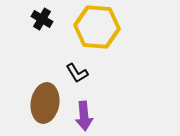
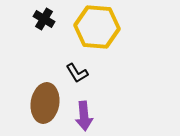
black cross: moved 2 px right
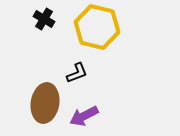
yellow hexagon: rotated 9 degrees clockwise
black L-shape: rotated 80 degrees counterclockwise
purple arrow: rotated 68 degrees clockwise
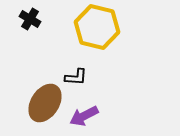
black cross: moved 14 px left
black L-shape: moved 1 px left, 4 px down; rotated 25 degrees clockwise
brown ellipse: rotated 24 degrees clockwise
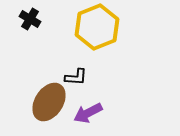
yellow hexagon: rotated 24 degrees clockwise
brown ellipse: moved 4 px right, 1 px up
purple arrow: moved 4 px right, 3 px up
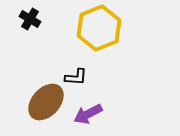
yellow hexagon: moved 2 px right, 1 px down
brown ellipse: moved 3 px left; rotated 9 degrees clockwise
purple arrow: moved 1 px down
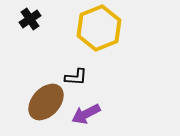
black cross: rotated 25 degrees clockwise
purple arrow: moved 2 px left
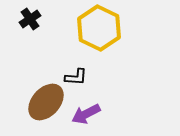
yellow hexagon: rotated 12 degrees counterclockwise
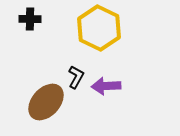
black cross: rotated 35 degrees clockwise
black L-shape: rotated 65 degrees counterclockwise
purple arrow: moved 20 px right, 28 px up; rotated 24 degrees clockwise
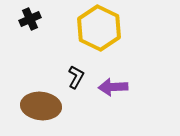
black cross: rotated 25 degrees counterclockwise
purple arrow: moved 7 px right, 1 px down
brown ellipse: moved 5 px left, 4 px down; rotated 54 degrees clockwise
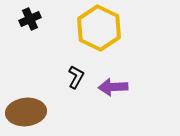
brown ellipse: moved 15 px left, 6 px down; rotated 12 degrees counterclockwise
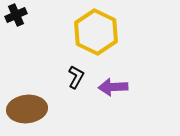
black cross: moved 14 px left, 4 px up
yellow hexagon: moved 3 px left, 4 px down
brown ellipse: moved 1 px right, 3 px up
